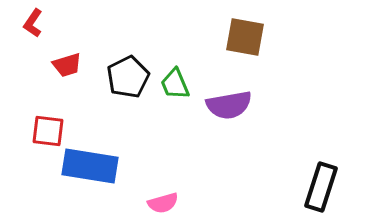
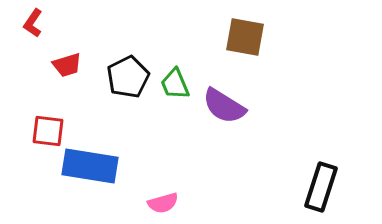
purple semicircle: moved 5 px left, 1 px down; rotated 42 degrees clockwise
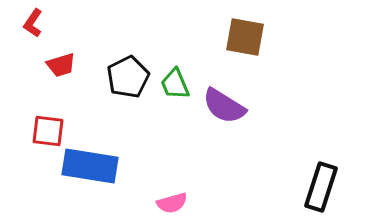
red trapezoid: moved 6 px left
pink semicircle: moved 9 px right
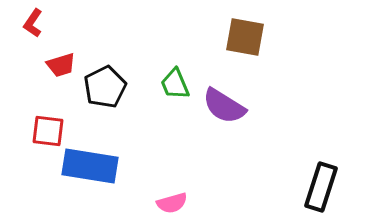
black pentagon: moved 23 px left, 10 px down
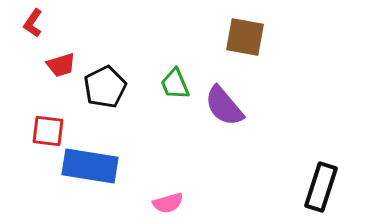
purple semicircle: rotated 18 degrees clockwise
pink semicircle: moved 4 px left
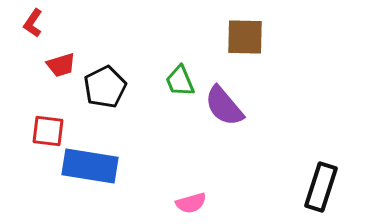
brown square: rotated 9 degrees counterclockwise
green trapezoid: moved 5 px right, 3 px up
pink semicircle: moved 23 px right
